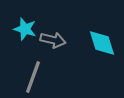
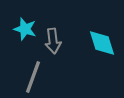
gray arrow: moved 1 px down; rotated 70 degrees clockwise
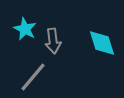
cyan star: rotated 10 degrees clockwise
gray line: rotated 20 degrees clockwise
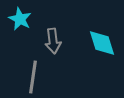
cyan star: moved 5 px left, 10 px up
gray line: rotated 32 degrees counterclockwise
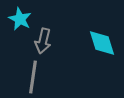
gray arrow: moved 10 px left; rotated 20 degrees clockwise
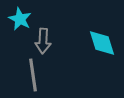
gray arrow: rotated 10 degrees counterclockwise
gray line: moved 2 px up; rotated 16 degrees counterclockwise
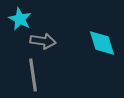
gray arrow: rotated 85 degrees counterclockwise
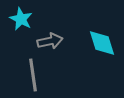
cyan star: moved 1 px right
gray arrow: moved 7 px right; rotated 20 degrees counterclockwise
